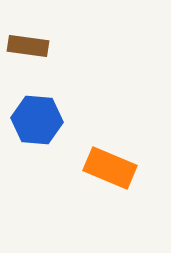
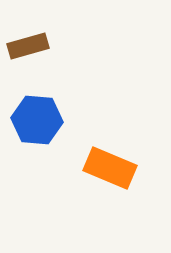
brown rectangle: rotated 24 degrees counterclockwise
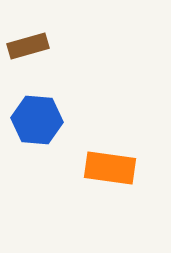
orange rectangle: rotated 15 degrees counterclockwise
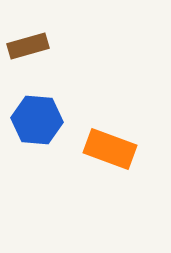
orange rectangle: moved 19 px up; rotated 12 degrees clockwise
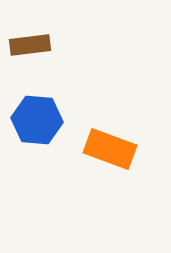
brown rectangle: moved 2 px right, 1 px up; rotated 9 degrees clockwise
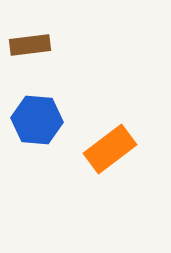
orange rectangle: rotated 57 degrees counterclockwise
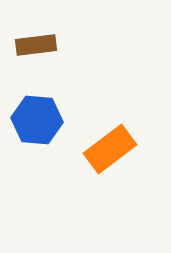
brown rectangle: moved 6 px right
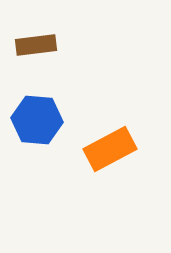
orange rectangle: rotated 9 degrees clockwise
